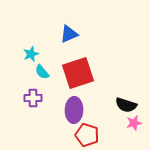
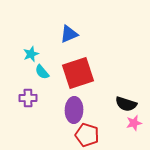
purple cross: moved 5 px left
black semicircle: moved 1 px up
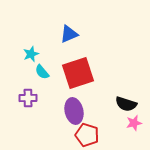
purple ellipse: moved 1 px down; rotated 15 degrees counterclockwise
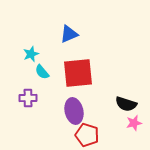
red square: rotated 12 degrees clockwise
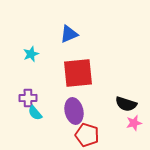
cyan semicircle: moved 7 px left, 41 px down
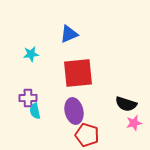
cyan star: rotated 14 degrees clockwise
cyan semicircle: moved 2 px up; rotated 28 degrees clockwise
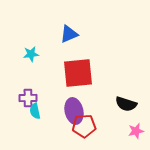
pink star: moved 2 px right, 8 px down
red pentagon: moved 3 px left, 9 px up; rotated 20 degrees counterclockwise
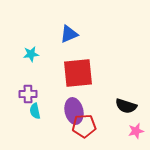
purple cross: moved 4 px up
black semicircle: moved 2 px down
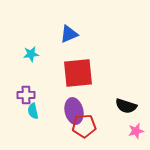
purple cross: moved 2 px left, 1 px down
cyan semicircle: moved 2 px left
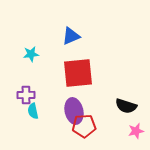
blue triangle: moved 2 px right, 2 px down
